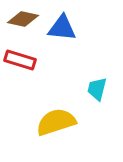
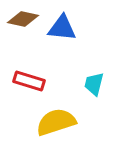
red rectangle: moved 9 px right, 21 px down
cyan trapezoid: moved 3 px left, 5 px up
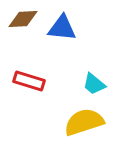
brown diamond: rotated 16 degrees counterclockwise
cyan trapezoid: rotated 65 degrees counterclockwise
yellow semicircle: moved 28 px right
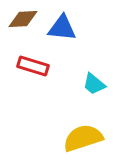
red rectangle: moved 4 px right, 15 px up
yellow semicircle: moved 1 px left, 16 px down
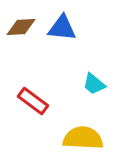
brown diamond: moved 2 px left, 8 px down
red rectangle: moved 35 px down; rotated 20 degrees clockwise
yellow semicircle: rotated 21 degrees clockwise
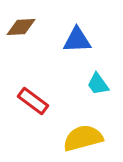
blue triangle: moved 15 px right, 12 px down; rotated 8 degrees counterclockwise
cyan trapezoid: moved 4 px right; rotated 15 degrees clockwise
yellow semicircle: rotated 18 degrees counterclockwise
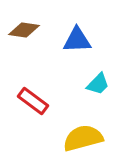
brown diamond: moved 3 px right, 3 px down; rotated 12 degrees clockwise
cyan trapezoid: rotated 100 degrees counterclockwise
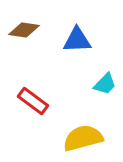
cyan trapezoid: moved 7 px right
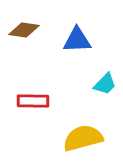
red rectangle: rotated 36 degrees counterclockwise
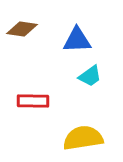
brown diamond: moved 2 px left, 1 px up
cyan trapezoid: moved 15 px left, 8 px up; rotated 10 degrees clockwise
yellow semicircle: rotated 6 degrees clockwise
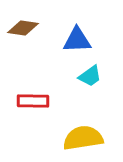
brown diamond: moved 1 px right, 1 px up
